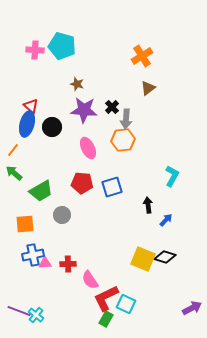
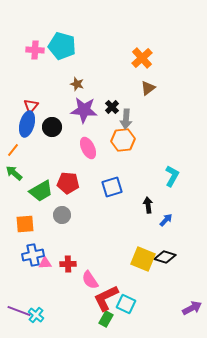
orange cross: moved 2 px down; rotated 10 degrees counterclockwise
red triangle: rotated 28 degrees clockwise
red pentagon: moved 14 px left
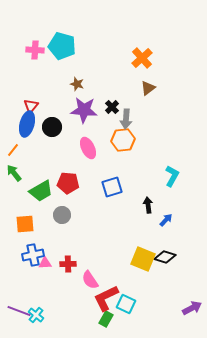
green arrow: rotated 12 degrees clockwise
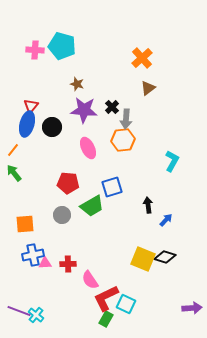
cyan L-shape: moved 15 px up
green trapezoid: moved 51 px right, 15 px down
purple arrow: rotated 24 degrees clockwise
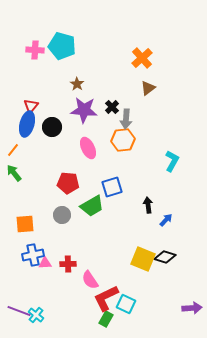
brown star: rotated 16 degrees clockwise
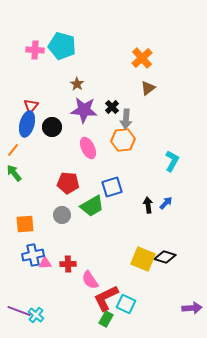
blue arrow: moved 17 px up
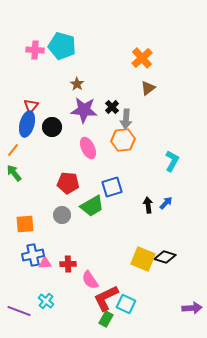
cyan cross: moved 10 px right, 14 px up
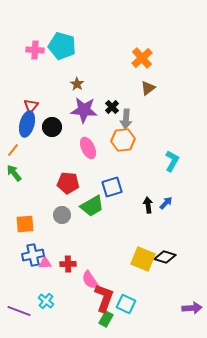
red L-shape: moved 2 px left; rotated 136 degrees clockwise
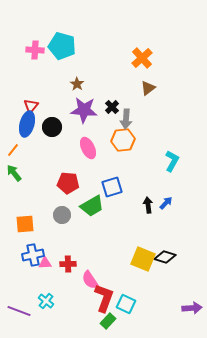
green rectangle: moved 2 px right, 2 px down; rotated 14 degrees clockwise
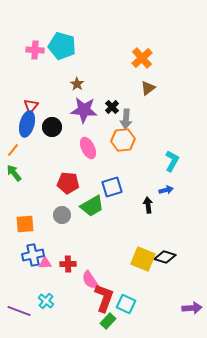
blue arrow: moved 13 px up; rotated 32 degrees clockwise
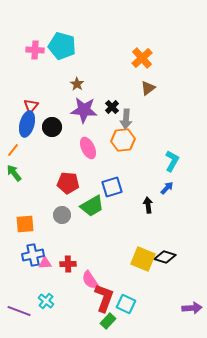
blue arrow: moved 1 px right, 2 px up; rotated 32 degrees counterclockwise
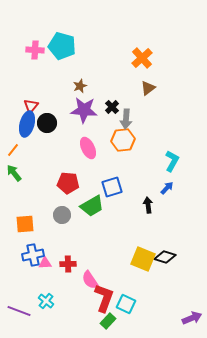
brown star: moved 3 px right, 2 px down; rotated 16 degrees clockwise
black circle: moved 5 px left, 4 px up
purple arrow: moved 10 px down; rotated 18 degrees counterclockwise
